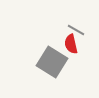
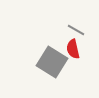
red semicircle: moved 2 px right, 5 px down
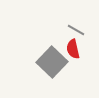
gray square: rotated 12 degrees clockwise
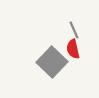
gray line: moved 2 px left; rotated 36 degrees clockwise
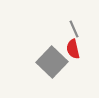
gray line: moved 1 px up
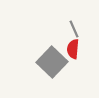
red semicircle: rotated 18 degrees clockwise
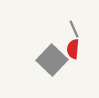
gray square: moved 2 px up
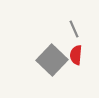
red semicircle: moved 3 px right, 6 px down
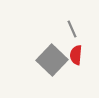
gray line: moved 2 px left
